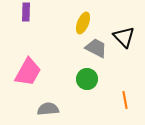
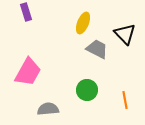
purple rectangle: rotated 18 degrees counterclockwise
black triangle: moved 1 px right, 3 px up
gray trapezoid: moved 1 px right, 1 px down
green circle: moved 11 px down
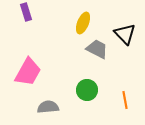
gray semicircle: moved 2 px up
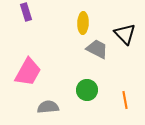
yellow ellipse: rotated 20 degrees counterclockwise
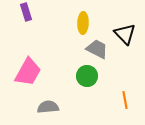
green circle: moved 14 px up
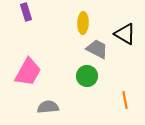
black triangle: rotated 15 degrees counterclockwise
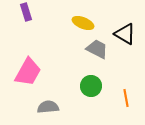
yellow ellipse: rotated 70 degrees counterclockwise
green circle: moved 4 px right, 10 px down
orange line: moved 1 px right, 2 px up
